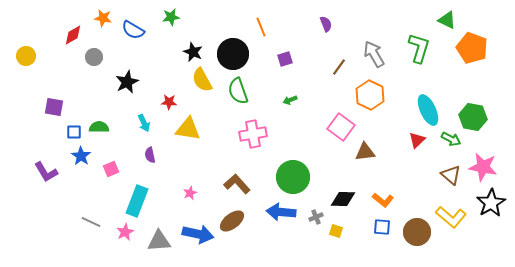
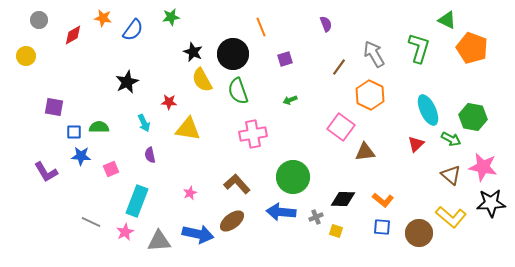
blue semicircle at (133, 30): rotated 85 degrees counterclockwise
gray circle at (94, 57): moved 55 px left, 37 px up
red triangle at (417, 140): moved 1 px left, 4 px down
blue star at (81, 156): rotated 30 degrees counterclockwise
black star at (491, 203): rotated 28 degrees clockwise
brown circle at (417, 232): moved 2 px right, 1 px down
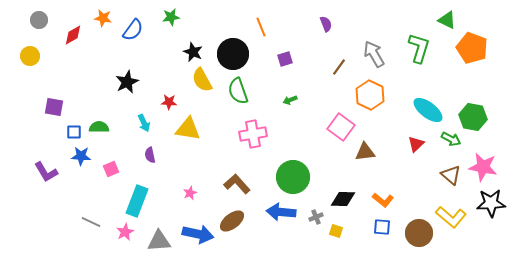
yellow circle at (26, 56): moved 4 px right
cyan ellipse at (428, 110): rotated 28 degrees counterclockwise
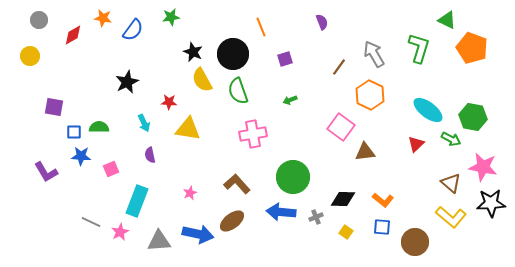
purple semicircle at (326, 24): moved 4 px left, 2 px up
brown triangle at (451, 175): moved 8 px down
yellow square at (336, 231): moved 10 px right, 1 px down; rotated 16 degrees clockwise
pink star at (125, 232): moved 5 px left
brown circle at (419, 233): moved 4 px left, 9 px down
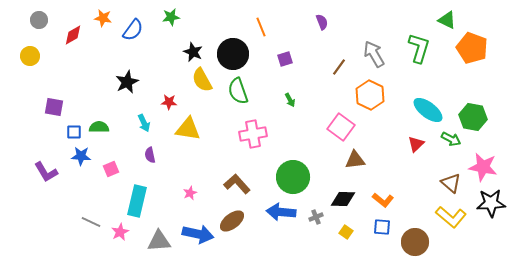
green arrow at (290, 100): rotated 96 degrees counterclockwise
brown triangle at (365, 152): moved 10 px left, 8 px down
cyan rectangle at (137, 201): rotated 8 degrees counterclockwise
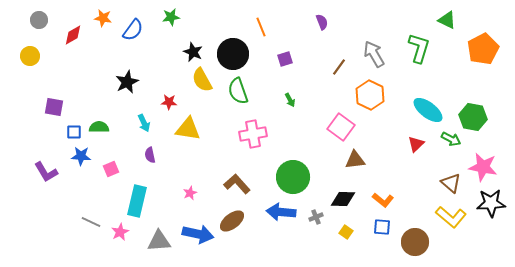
orange pentagon at (472, 48): moved 11 px right, 1 px down; rotated 24 degrees clockwise
